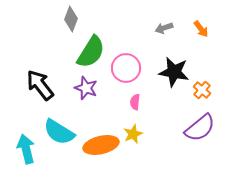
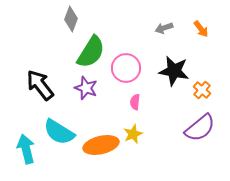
black star: moved 1 px up
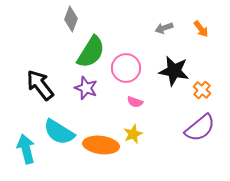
pink semicircle: rotated 77 degrees counterclockwise
orange ellipse: rotated 20 degrees clockwise
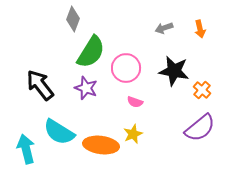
gray diamond: moved 2 px right
orange arrow: moved 1 px left; rotated 24 degrees clockwise
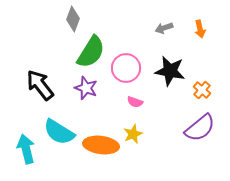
black star: moved 4 px left
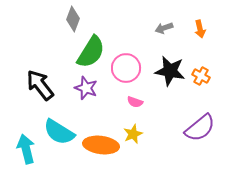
orange cross: moved 1 px left, 14 px up; rotated 12 degrees counterclockwise
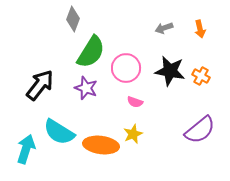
black arrow: rotated 76 degrees clockwise
purple semicircle: moved 2 px down
cyan arrow: rotated 32 degrees clockwise
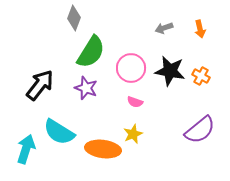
gray diamond: moved 1 px right, 1 px up
pink circle: moved 5 px right
orange ellipse: moved 2 px right, 4 px down
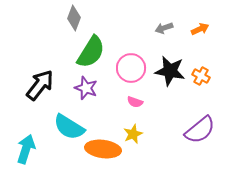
orange arrow: rotated 102 degrees counterclockwise
cyan semicircle: moved 10 px right, 5 px up
